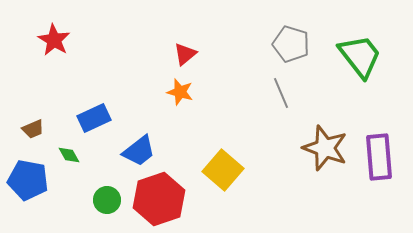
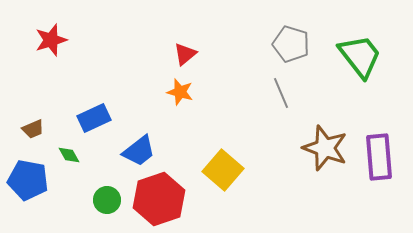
red star: moved 3 px left; rotated 24 degrees clockwise
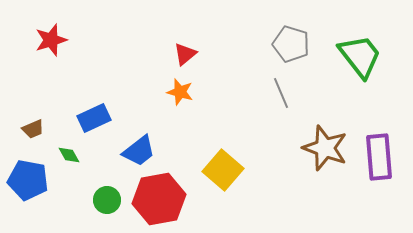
red hexagon: rotated 9 degrees clockwise
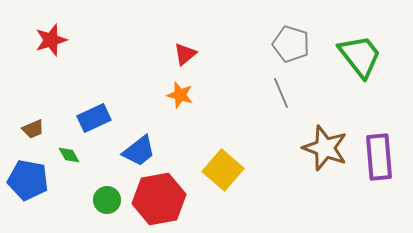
orange star: moved 3 px down
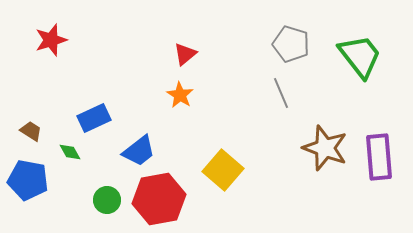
orange star: rotated 16 degrees clockwise
brown trapezoid: moved 2 px left, 2 px down; rotated 125 degrees counterclockwise
green diamond: moved 1 px right, 3 px up
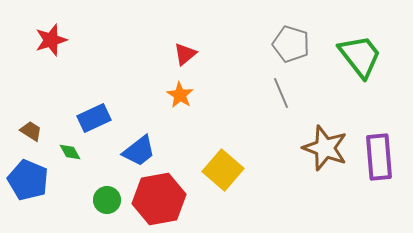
blue pentagon: rotated 12 degrees clockwise
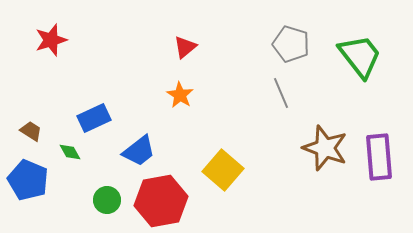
red triangle: moved 7 px up
red hexagon: moved 2 px right, 2 px down
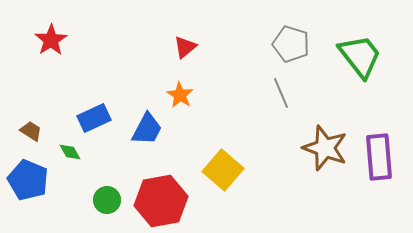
red star: rotated 16 degrees counterclockwise
blue trapezoid: moved 8 px right, 22 px up; rotated 24 degrees counterclockwise
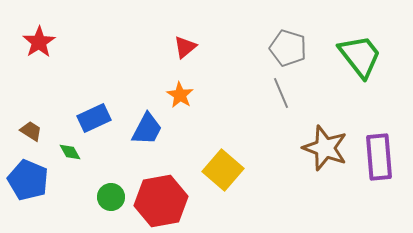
red star: moved 12 px left, 2 px down
gray pentagon: moved 3 px left, 4 px down
green circle: moved 4 px right, 3 px up
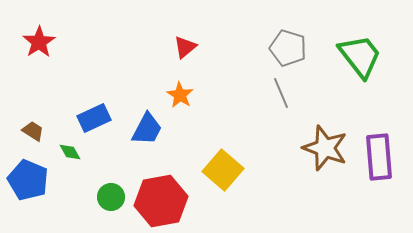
brown trapezoid: moved 2 px right
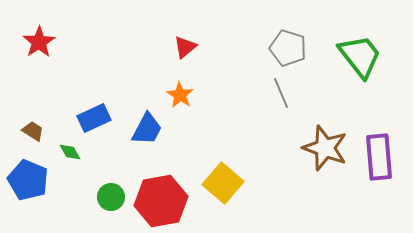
yellow square: moved 13 px down
